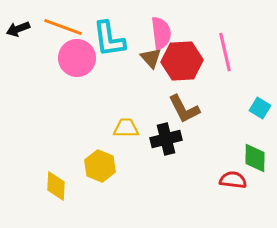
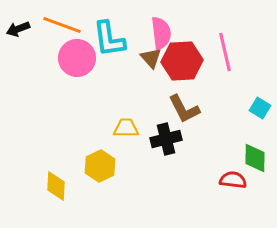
orange line: moved 1 px left, 2 px up
yellow hexagon: rotated 12 degrees clockwise
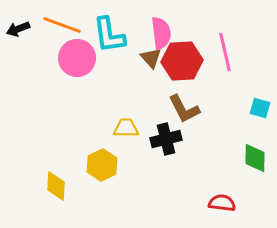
cyan L-shape: moved 4 px up
cyan square: rotated 15 degrees counterclockwise
yellow hexagon: moved 2 px right, 1 px up
red semicircle: moved 11 px left, 23 px down
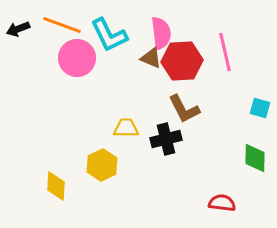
cyan L-shape: rotated 18 degrees counterclockwise
brown triangle: rotated 25 degrees counterclockwise
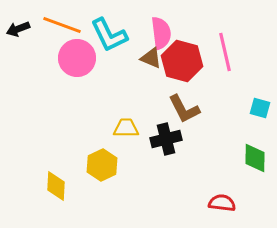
red hexagon: rotated 18 degrees clockwise
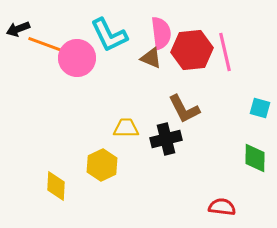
orange line: moved 15 px left, 20 px down
red hexagon: moved 10 px right, 11 px up; rotated 21 degrees counterclockwise
red semicircle: moved 4 px down
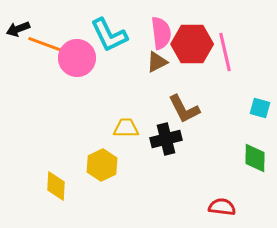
red hexagon: moved 6 px up; rotated 6 degrees clockwise
brown triangle: moved 6 px right, 4 px down; rotated 50 degrees counterclockwise
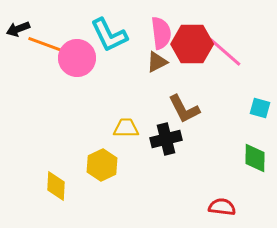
pink line: rotated 36 degrees counterclockwise
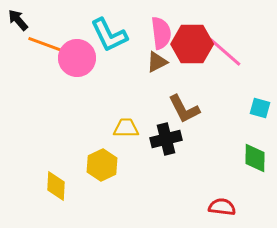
black arrow: moved 9 px up; rotated 70 degrees clockwise
